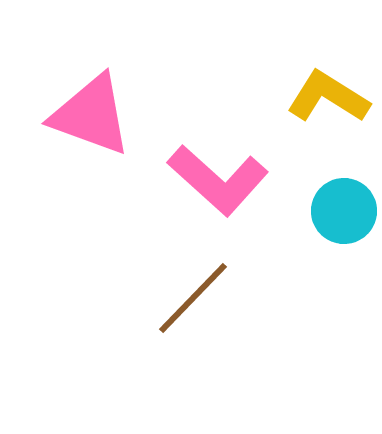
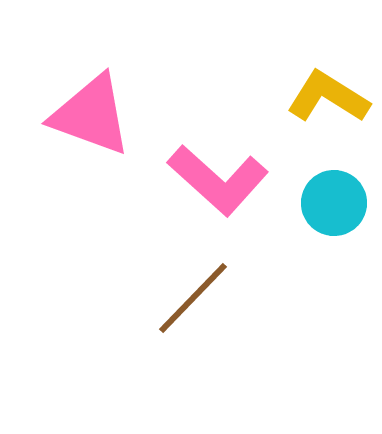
cyan circle: moved 10 px left, 8 px up
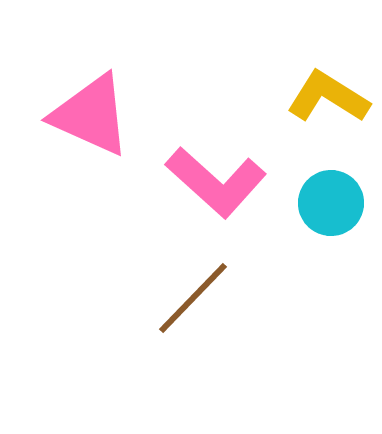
pink triangle: rotated 4 degrees clockwise
pink L-shape: moved 2 px left, 2 px down
cyan circle: moved 3 px left
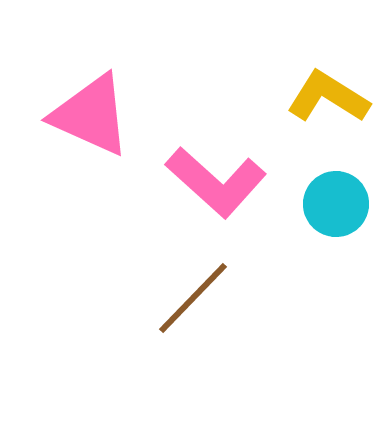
cyan circle: moved 5 px right, 1 px down
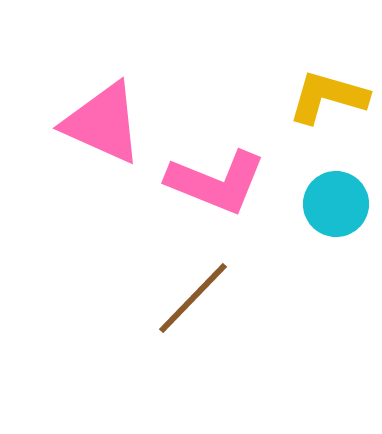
yellow L-shape: rotated 16 degrees counterclockwise
pink triangle: moved 12 px right, 8 px down
pink L-shape: rotated 20 degrees counterclockwise
